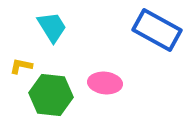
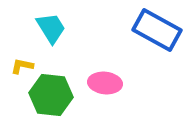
cyan trapezoid: moved 1 px left, 1 px down
yellow L-shape: moved 1 px right
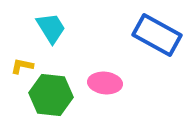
blue rectangle: moved 5 px down
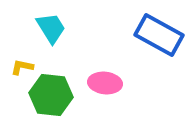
blue rectangle: moved 2 px right
yellow L-shape: moved 1 px down
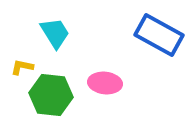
cyan trapezoid: moved 4 px right, 5 px down
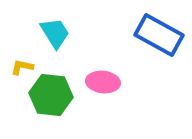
pink ellipse: moved 2 px left, 1 px up
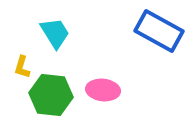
blue rectangle: moved 4 px up
yellow L-shape: rotated 85 degrees counterclockwise
pink ellipse: moved 8 px down
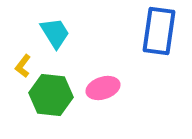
blue rectangle: rotated 69 degrees clockwise
yellow L-shape: moved 1 px right, 1 px up; rotated 20 degrees clockwise
pink ellipse: moved 2 px up; rotated 24 degrees counterclockwise
